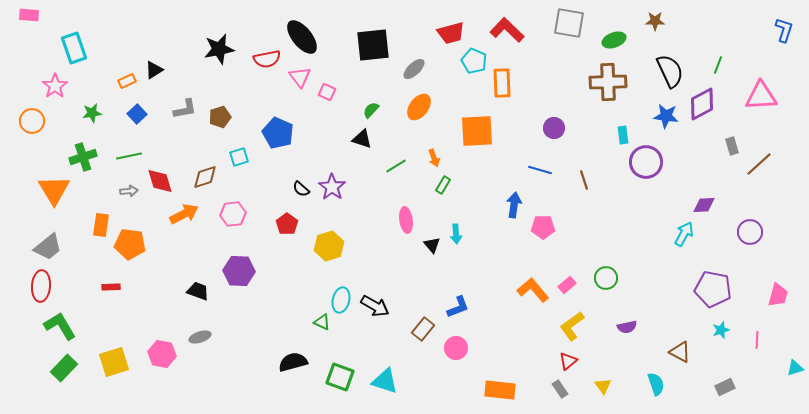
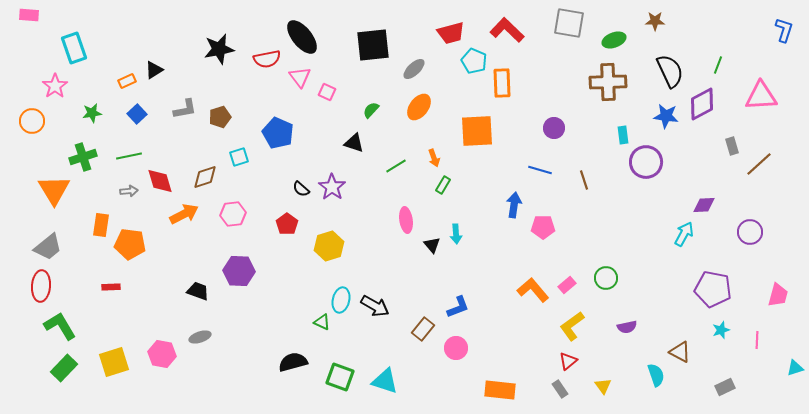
black triangle at (362, 139): moved 8 px left, 4 px down
cyan semicircle at (656, 384): moved 9 px up
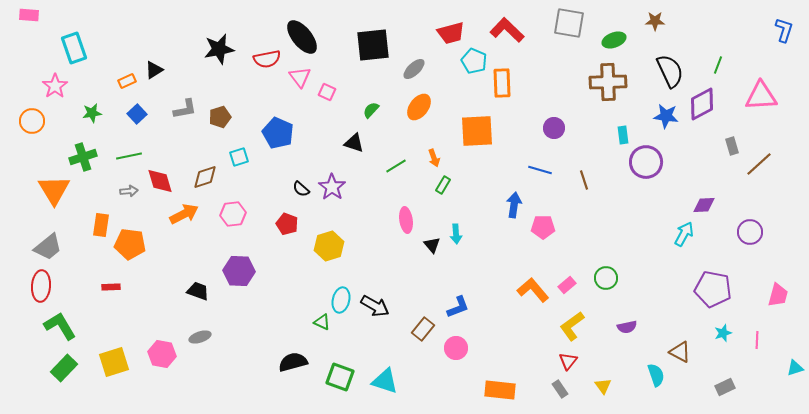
red pentagon at (287, 224): rotated 15 degrees counterclockwise
cyan star at (721, 330): moved 2 px right, 3 px down
red triangle at (568, 361): rotated 12 degrees counterclockwise
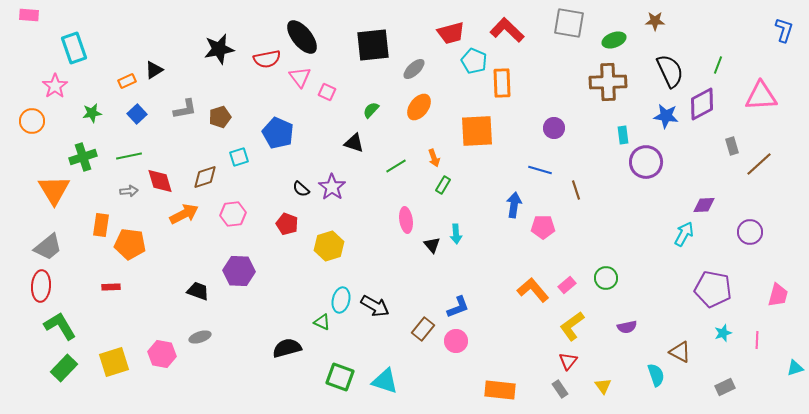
brown line at (584, 180): moved 8 px left, 10 px down
pink circle at (456, 348): moved 7 px up
black semicircle at (293, 362): moved 6 px left, 14 px up
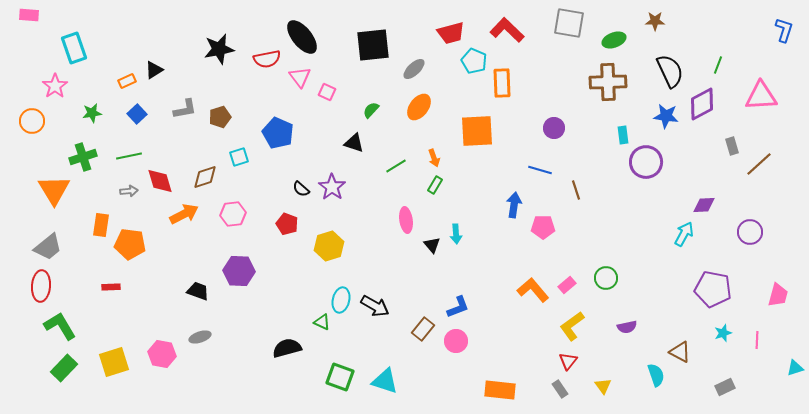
green rectangle at (443, 185): moved 8 px left
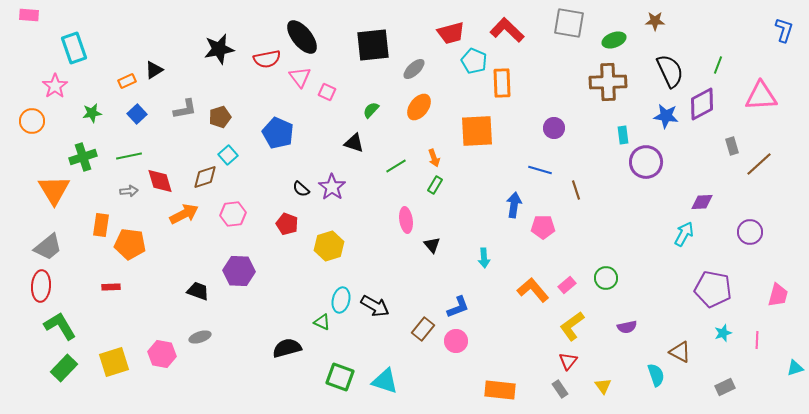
cyan square at (239, 157): moved 11 px left, 2 px up; rotated 24 degrees counterclockwise
purple diamond at (704, 205): moved 2 px left, 3 px up
cyan arrow at (456, 234): moved 28 px right, 24 px down
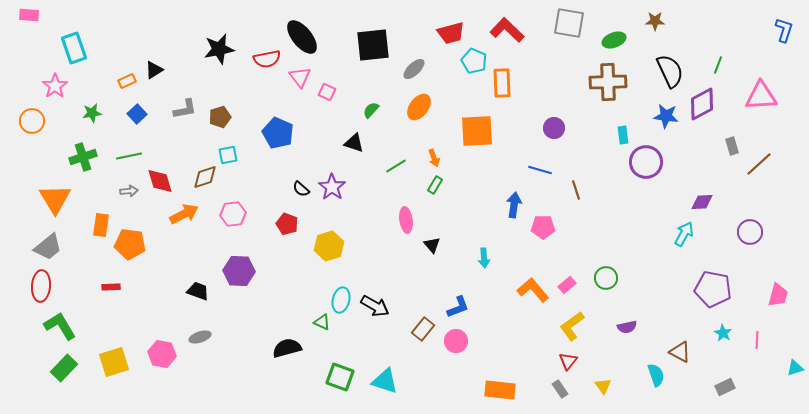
cyan square at (228, 155): rotated 30 degrees clockwise
orange triangle at (54, 190): moved 1 px right, 9 px down
cyan star at (723, 333): rotated 24 degrees counterclockwise
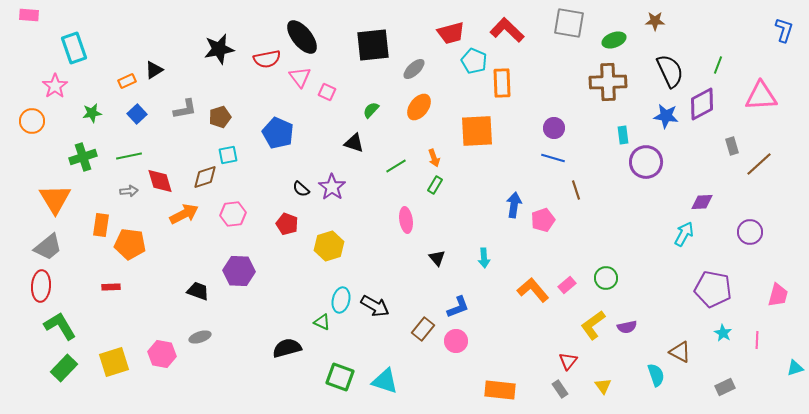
blue line at (540, 170): moved 13 px right, 12 px up
pink pentagon at (543, 227): moved 7 px up; rotated 20 degrees counterclockwise
black triangle at (432, 245): moved 5 px right, 13 px down
yellow L-shape at (572, 326): moved 21 px right, 1 px up
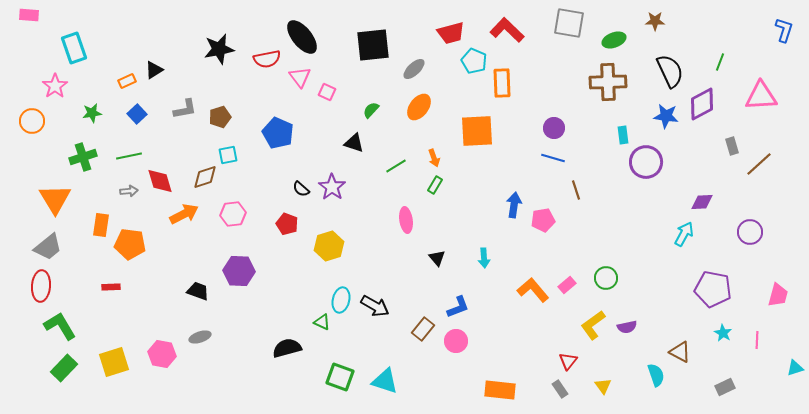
green line at (718, 65): moved 2 px right, 3 px up
pink pentagon at (543, 220): rotated 10 degrees clockwise
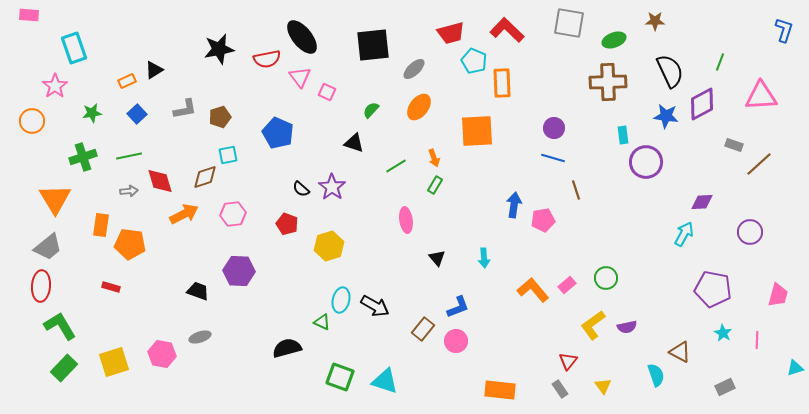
gray rectangle at (732, 146): moved 2 px right, 1 px up; rotated 54 degrees counterclockwise
red rectangle at (111, 287): rotated 18 degrees clockwise
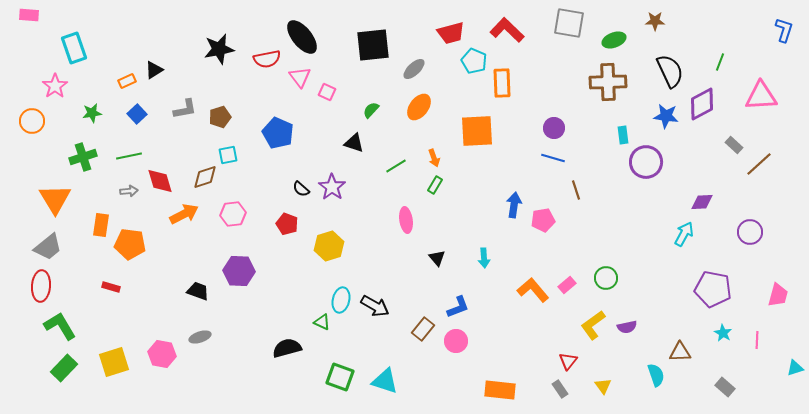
gray rectangle at (734, 145): rotated 24 degrees clockwise
brown triangle at (680, 352): rotated 30 degrees counterclockwise
gray rectangle at (725, 387): rotated 66 degrees clockwise
